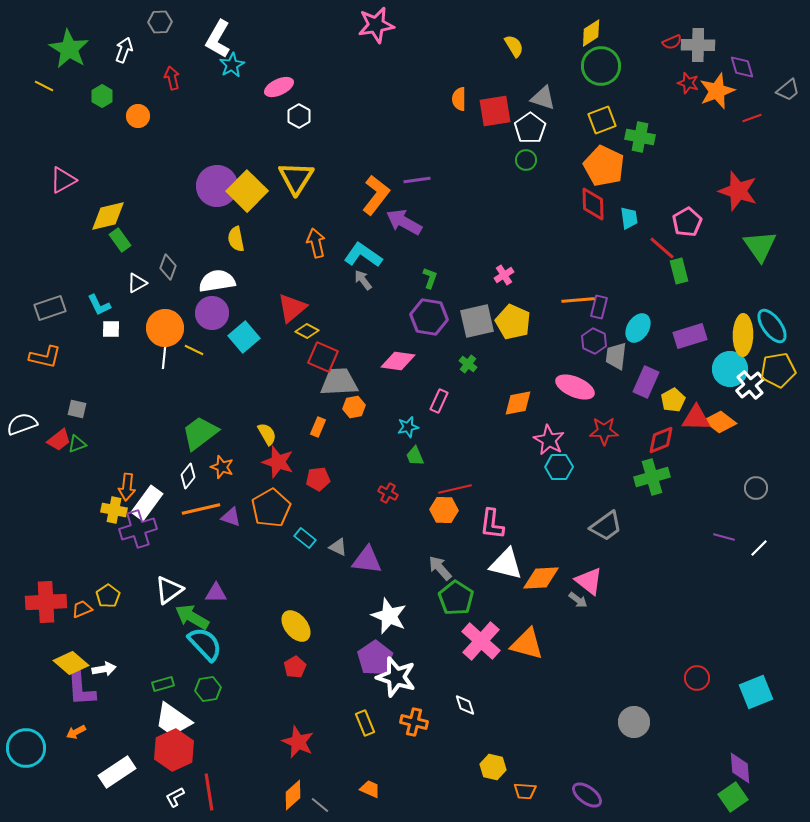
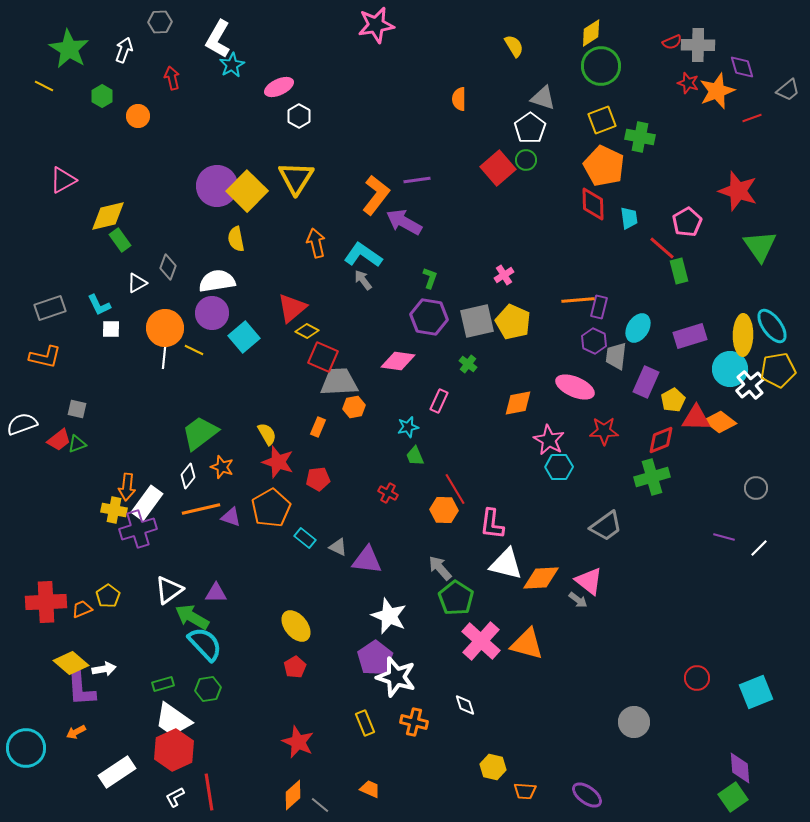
red square at (495, 111): moved 3 px right, 57 px down; rotated 32 degrees counterclockwise
red line at (455, 489): rotated 72 degrees clockwise
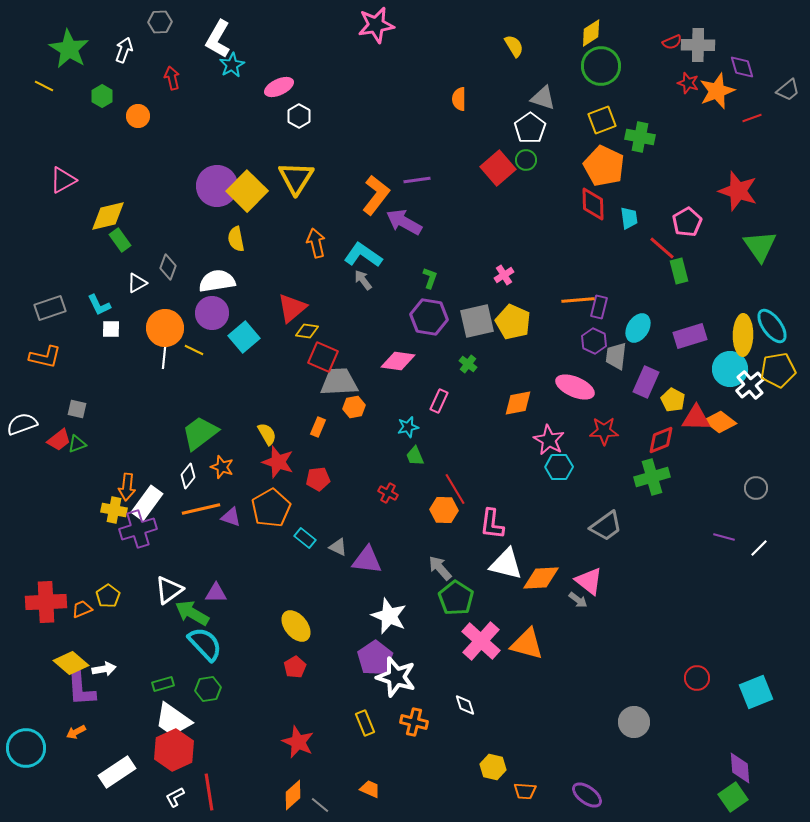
yellow diamond at (307, 331): rotated 20 degrees counterclockwise
yellow pentagon at (673, 400): rotated 15 degrees counterclockwise
green arrow at (192, 617): moved 4 px up
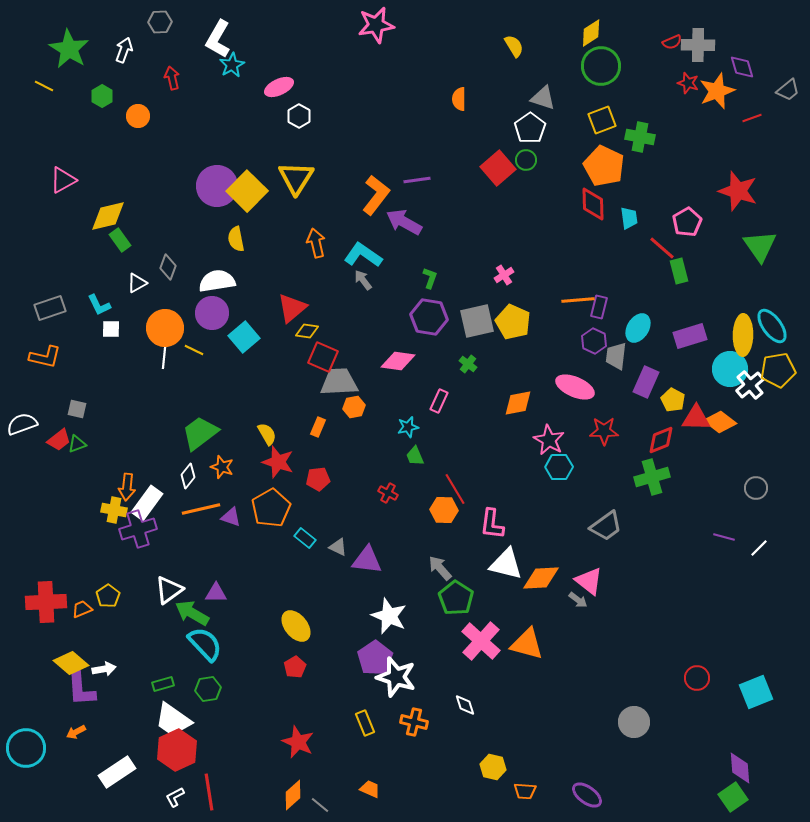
red hexagon at (174, 750): moved 3 px right
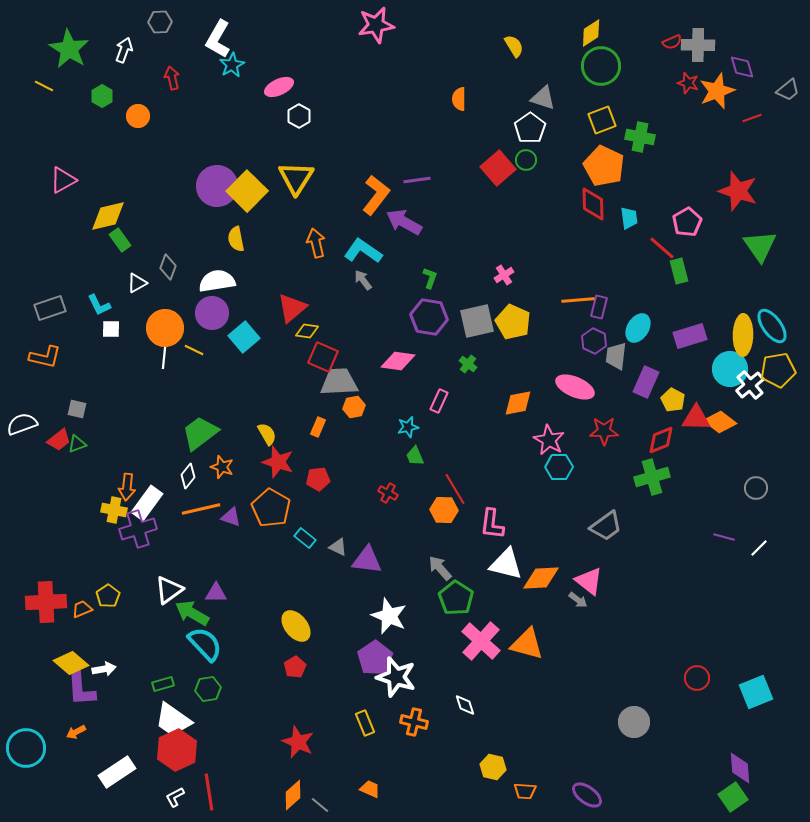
cyan L-shape at (363, 255): moved 4 px up
orange pentagon at (271, 508): rotated 12 degrees counterclockwise
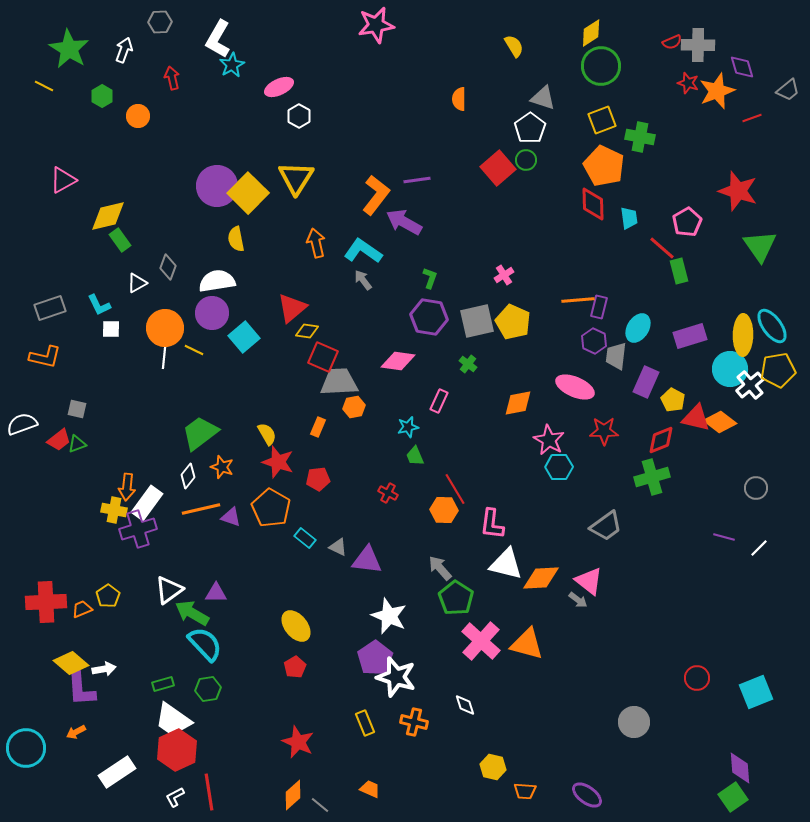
yellow square at (247, 191): moved 1 px right, 2 px down
red triangle at (696, 418): rotated 12 degrees clockwise
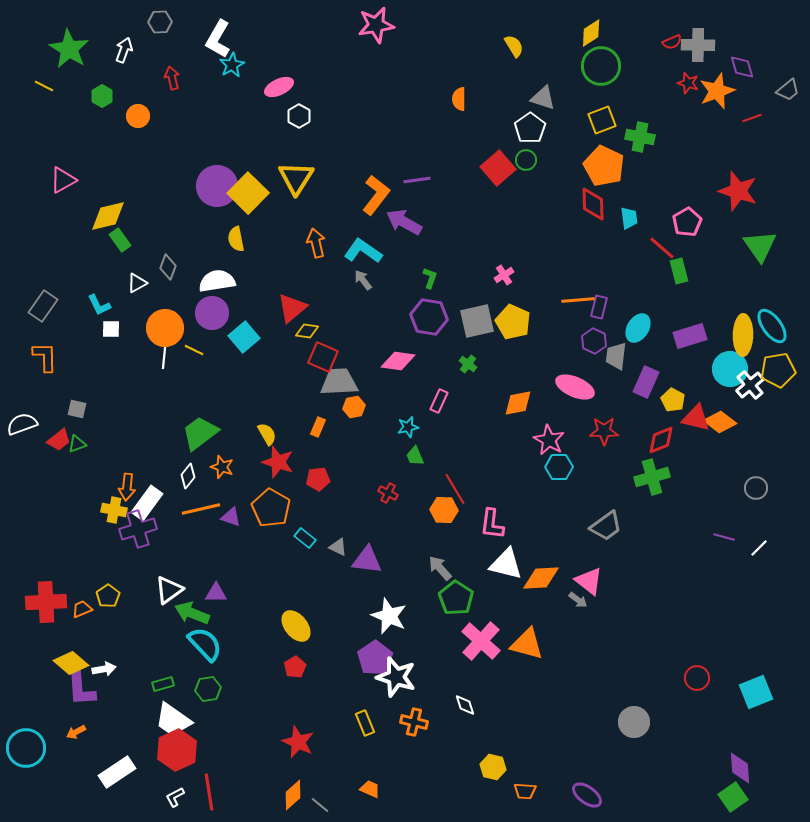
gray rectangle at (50, 308): moved 7 px left, 2 px up; rotated 36 degrees counterclockwise
orange L-shape at (45, 357): rotated 104 degrees counterclockwise
green arrow at (192, 613): rotated 8 degrees counterclockwise
